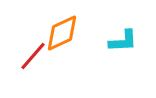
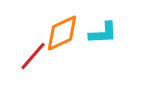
cyan L-shape: moved 20 px left, 8 px up
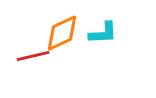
red line: rotated 36 degrees clockwise
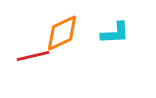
cyan L-shape: moved 12 px right
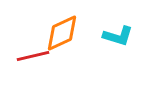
cyan L-shape: moved 3 px right, 3 px down; rotated 20 degrees clockwise
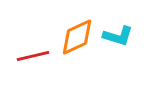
orange diamond: moved 15 px right, 4 px down
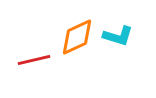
red line: moved 1 px right, 4 px down
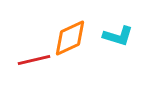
orange diamond: moved 7 px left, 1 px down
